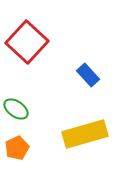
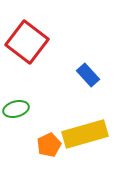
red square: rotated 6 degrees counterclockwise
green ellipse: rotated 50 degrees counterclockwise
orange pentagon: moved 32 px right, 3 px up
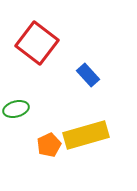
red square: moved 10 px right, 1 px down
yellow rectangle: moved 1 px right, 1 px down
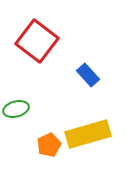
red square: moved 2 px up
yellow rectangle: moved 2 px right, 1 px up
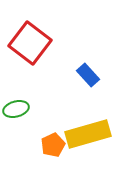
red square: moved 7 px left, 2 px down
orange pentagon: moved 4 px right
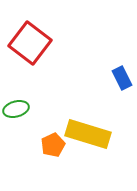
blue rectangle: moved 34 px right, 3 px down; rotated 15 degrees clockwise
yellow rectangle: rotated 33 degrees clockwise
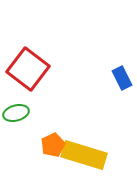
red square: moved 2 px left, 26 px down
green ellipse: moved 4 px down
yellow rectangle: moved 4 px left, 21 px down
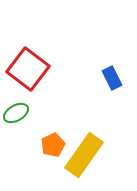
blue rectangle: moved 10 px left
green ellipse: rotated 15 degrees counterclockwise
yellow rectangle: rotated 72 degrees counterclockwise
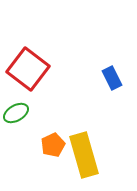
yellow rectangle: rotated 51 degrees counterclockwise
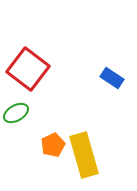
blue rectangle: rotated 30 degrees counterclockwise
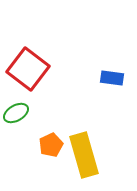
blue rectangle: rotated 25 degrees counterclockwise
orange pentagon: moved 2 px left
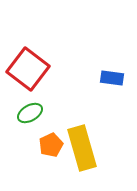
green ellipse: moved 14 px right
yellow rectangle: moved 2 px left, 7 px up
